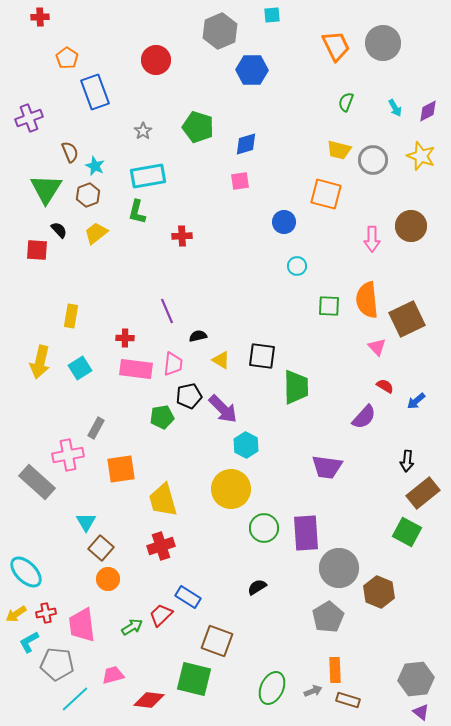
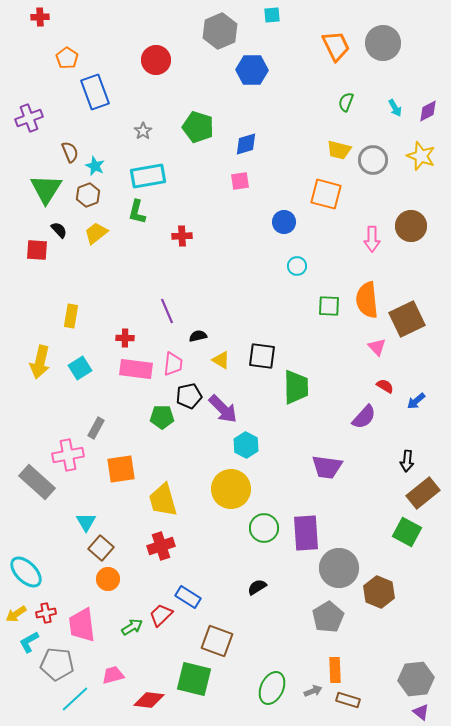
green pentagon at (162, 417): rotated 10 degrees clockwise
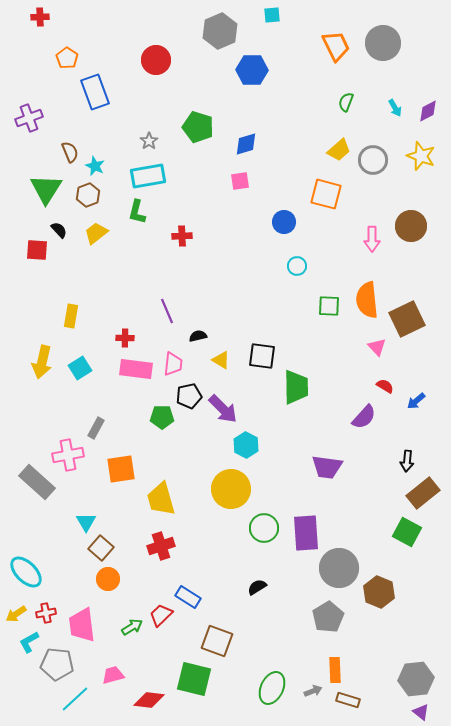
gray star at (143, 131): moved 6 px right, 10 px down
yellow trapezoid at (339, 150): rotated 55 degrees counterclockwise
yellow arrow at (40, 362): moved 2 px right
yellow trapezoid at (163, 500): moved 2 px left, 1 px up
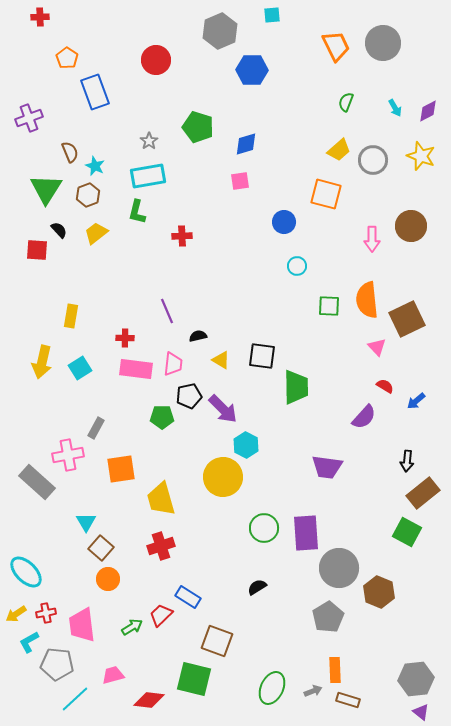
yellow circle at (231, 489): moved 8 px left, 12 px up
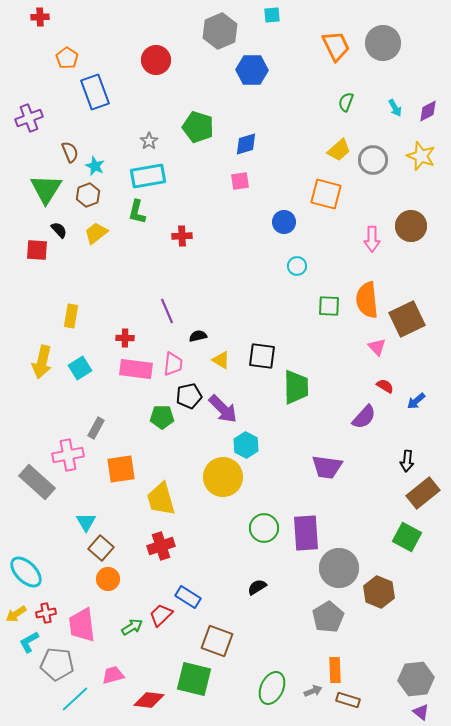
green square at (407, 532): moved 5 px down
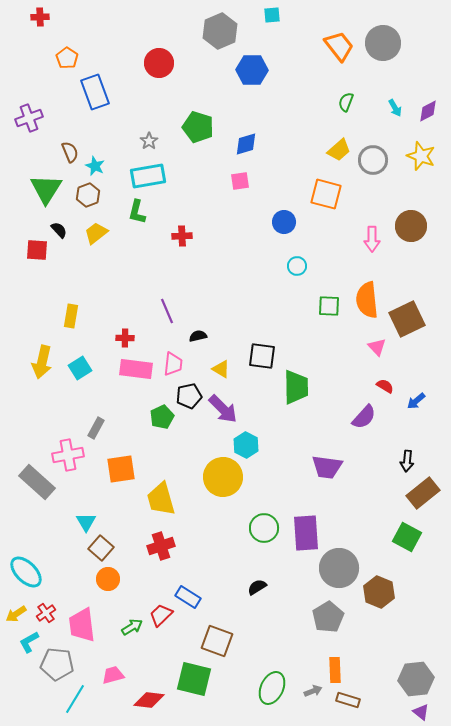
orange trapezoid at (336, 46): moved 3 px right; rotated 12 degrees counterclockwise
red circle at (156, 60): moved 3 px right, 3 px down
yellow triangle at (221, 360): moved 9 px down
green pentagon at (162, 417): rotated 25 degrees counterclockwise
red cross at (46, 613): rotated 24 degrees counterclockwise
cyan line at (75, 699): rotated 16 degrees counterclockwise
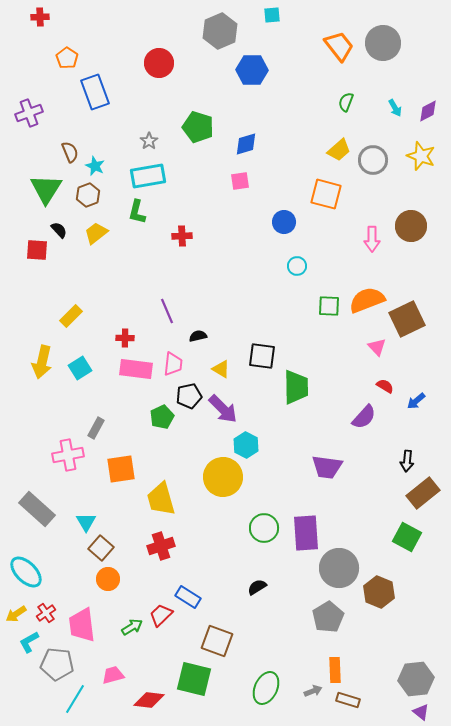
purple cross at (29, 118): moved 5 px up
orange semicircle at (367, 300): rotated 75 degrees clockwise
yellow rectangle at (71, 316): rotated 35 degrees clockwise
gray rectangle at (37, 482): moved 27 px down
green ellipse at (272, 688): moved 6 px left
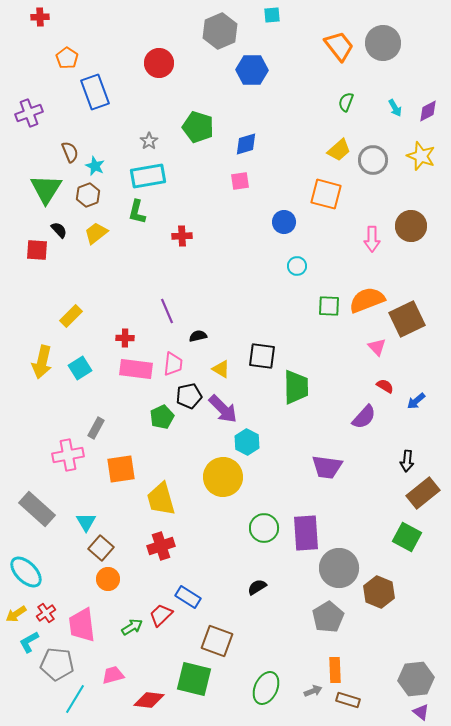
cyan hexagon at (246, 445): moved 1 px right, 3 px up
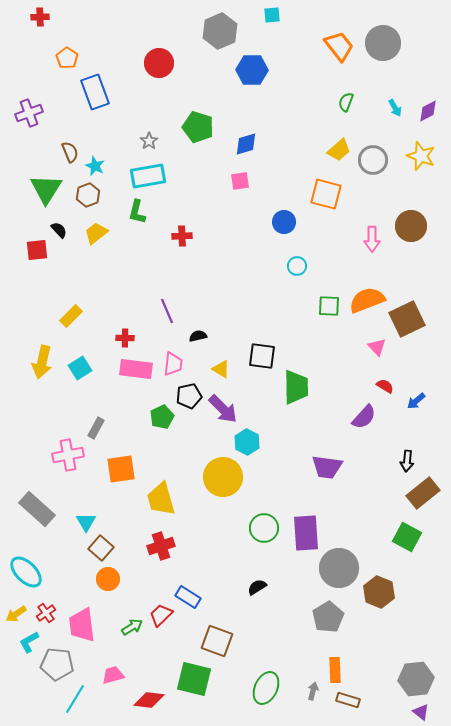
red square at (37, 250): rotated 10 degrees counterclockwise
gray arrow at (313, 691): rotated 54 degrees counterclockwise
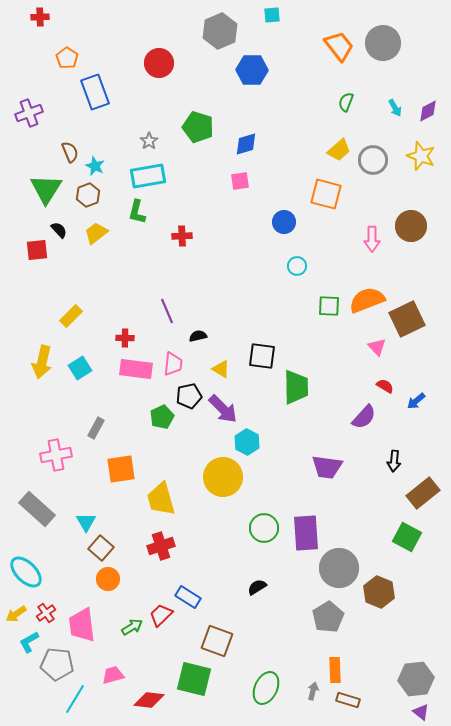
pink cross at (68, 455): moved 12 px left
black arrow at (407, 461): moved 13 px left
